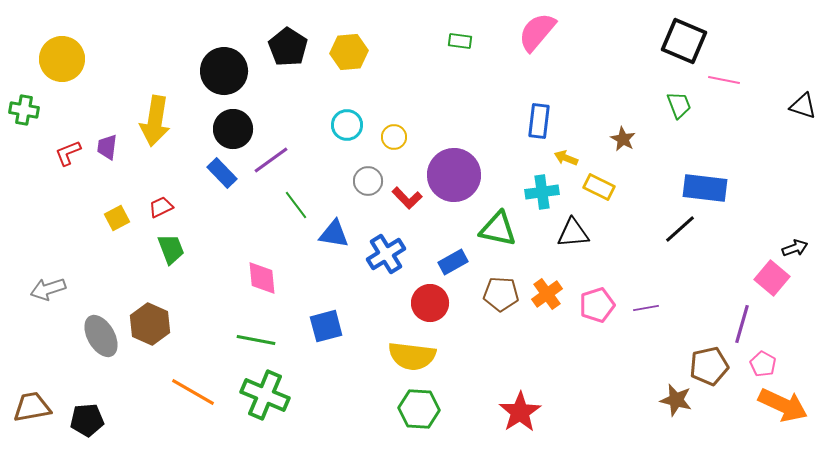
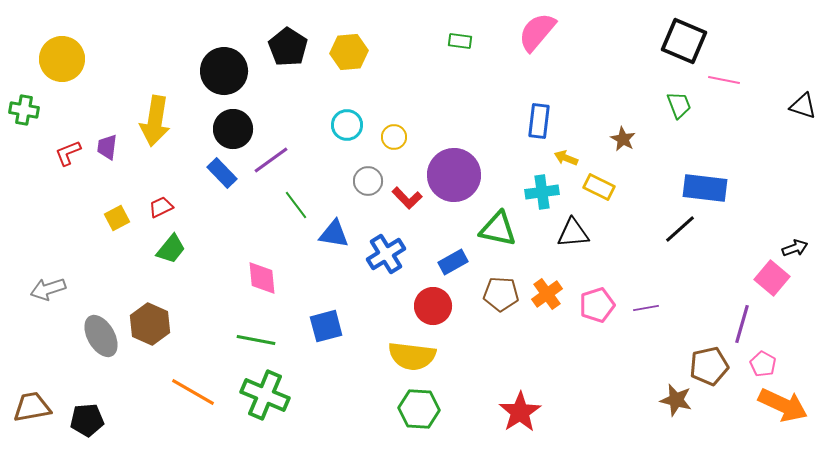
green trapezoid at (171, 249): rotated 60 degrees clockwise
red circle at (430, 303): moved 3 px right, 3 px down
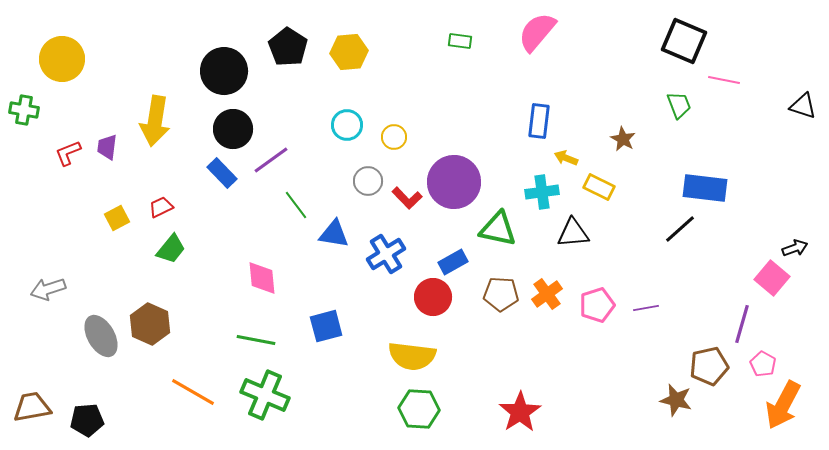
purple circle at (454, 175): moved 7 px down
red circle at (433, 306): moved 9 px up
orange arrow at (783, 405): rotated 93 degrees clockwise
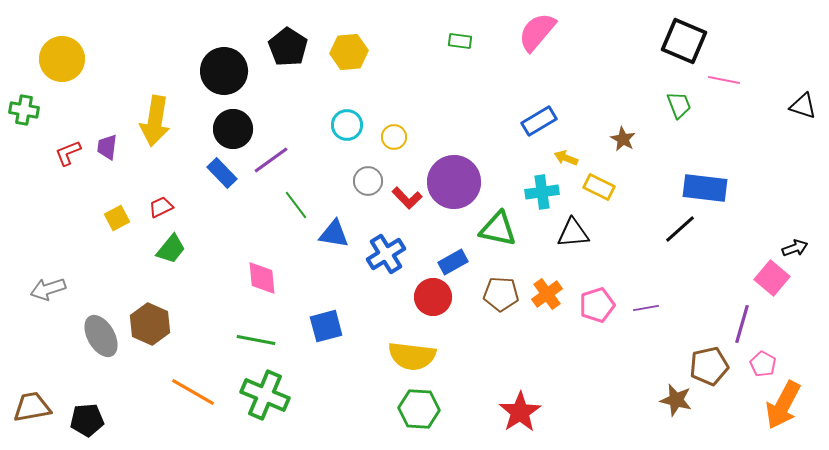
blue rectangle at (539, 121): rotated 52 degrees clockwise
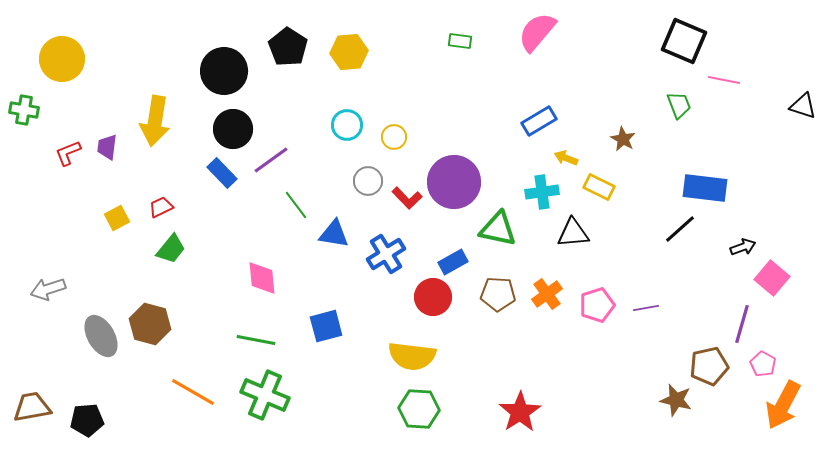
black arrow at (795, 248): moved 52 px left, 1 px up
brown pentagon at (501, 294): moved 3 px left
brown hexagon at (150, 324): rotated 9 degrees counterclockwise
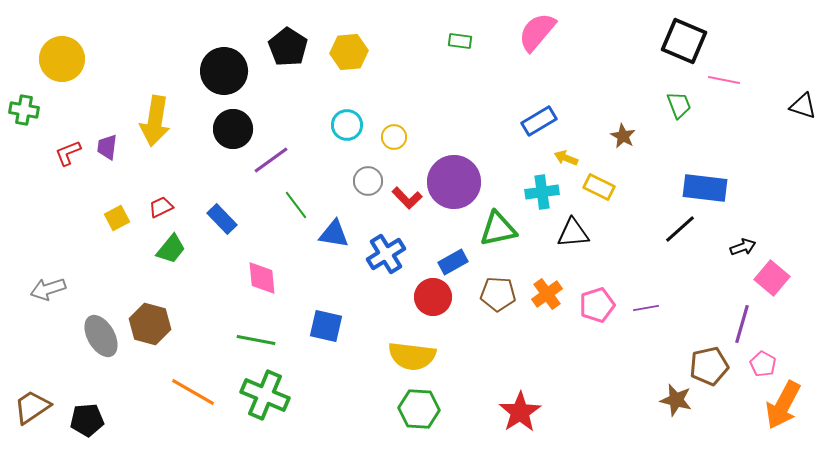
brown star at (623, 139): moved 3 px up
blue rectangle at (222, 173): moved 46 px down
green triangle at (498, 229): rotated 24 degrees counterclockwise
blue square at (326, 326): rotated 28 degrees clockwise
brown trapezoid at (32, 407): rotated 24 degrees counterclockwise
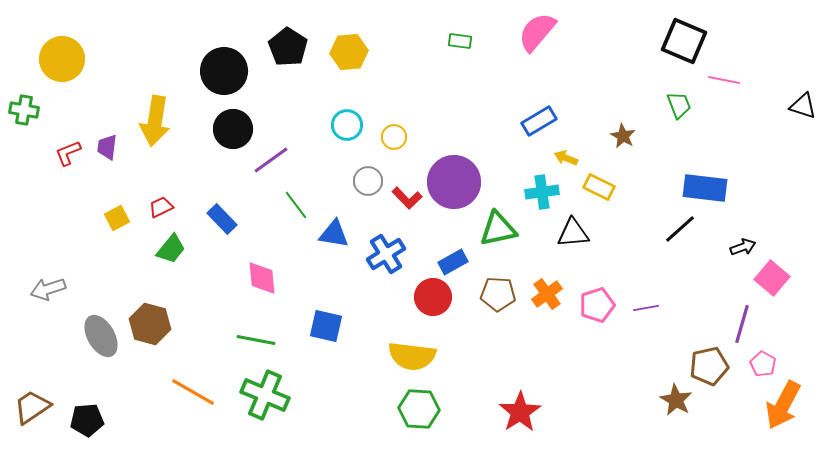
brown star at (676, 400): rotated 16 degrees clockwise
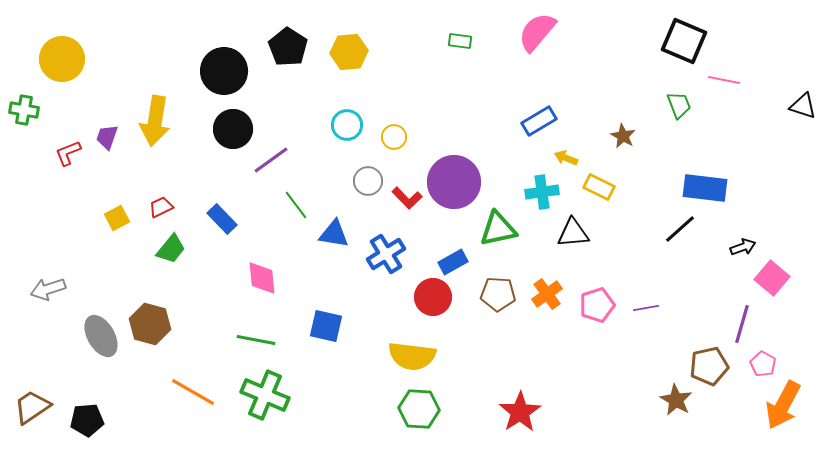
purple trapezoid at (107, 147): moved 10 px up; rotated 12 degrees clockwise
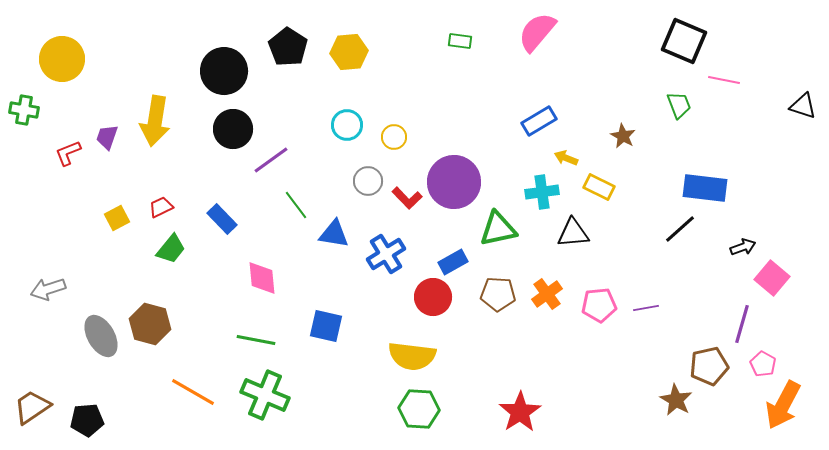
pink pentagon at (597, 305): moved 2 px right; rotated 12 degrees clockwise
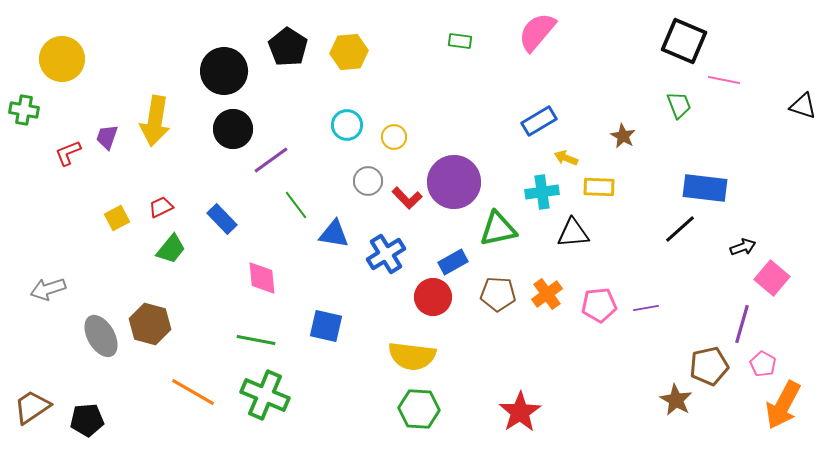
yellow rectangle at (599, 187): rotated 24 degrees counterclockwise
